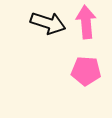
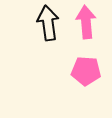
black arrow: rotated 116 degrees counterclockwise
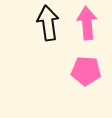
pink arrow: moved 1 px right, 1 px down
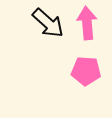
black arrow: rotated 140 degrees clockwise
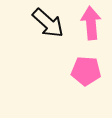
pink arrow: moved 4 px right
